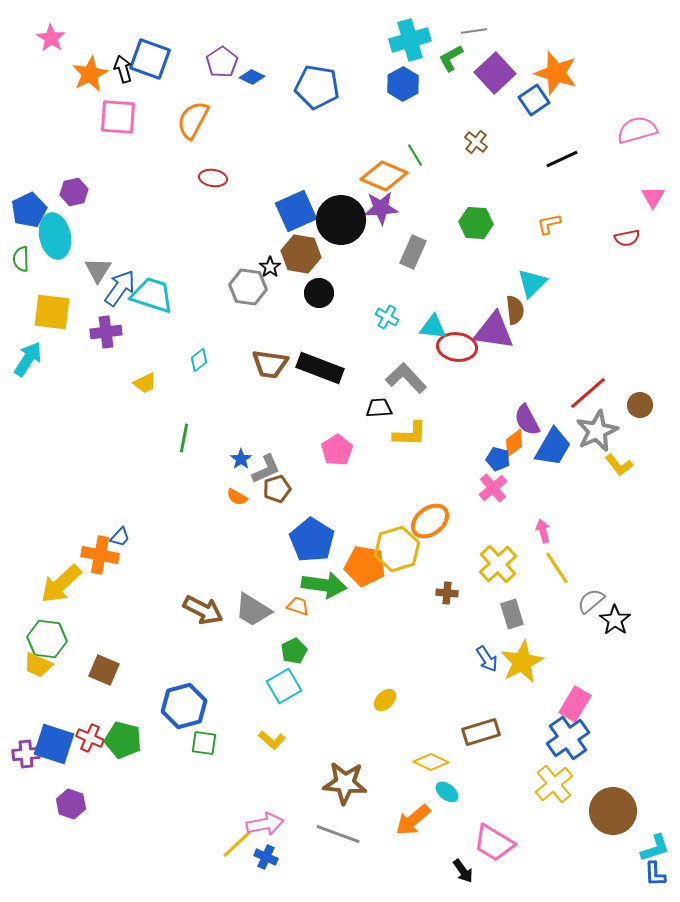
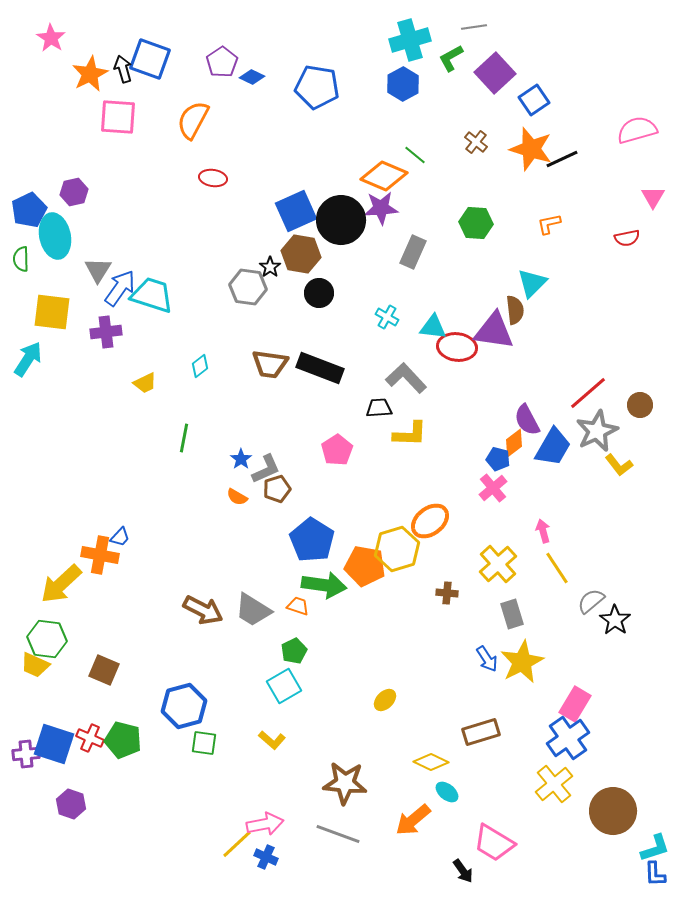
gray line at (474, 31): moved 4 px up
orange star at (556, 73): moved 25 px left, 76 px down
green line at (415, 155): rotated 20 degrees counterclockwise
cyan diamond at (199, 360): moved 1 px right, 6 px down
yellow trapezoid at (38, 665): moved 3 px left
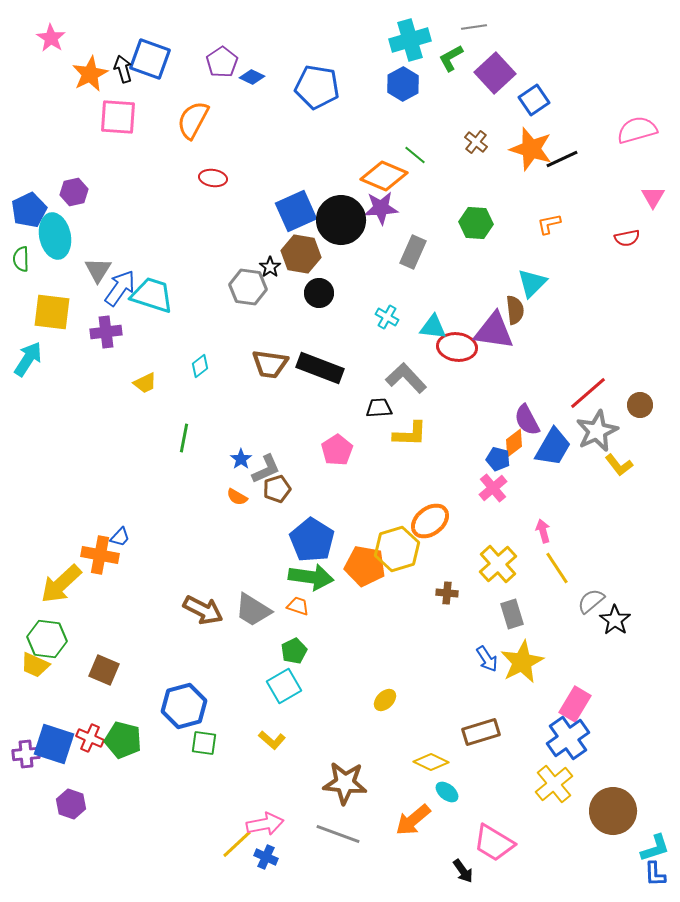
green arrow at (324, 585): moved 13 px left, 8 px up
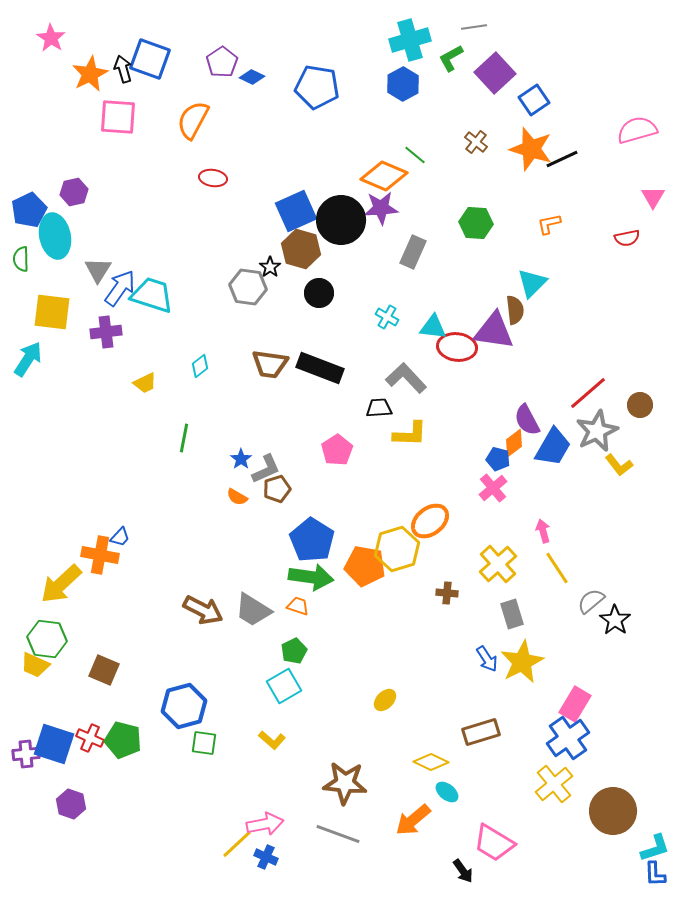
brown hexagon at (301, 254): moved 5 px up; rotated 6 degrees clockwise
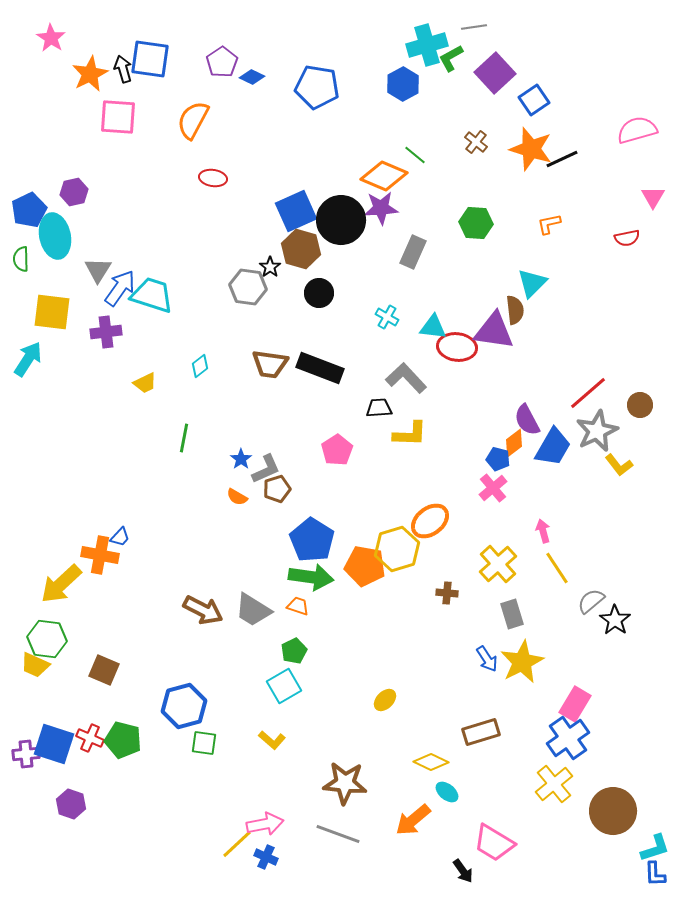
cyan cross at (410, 40): moved 17 px right, 5 px down
blue square at (150, 59): rotated 12 degrees counterclockwise
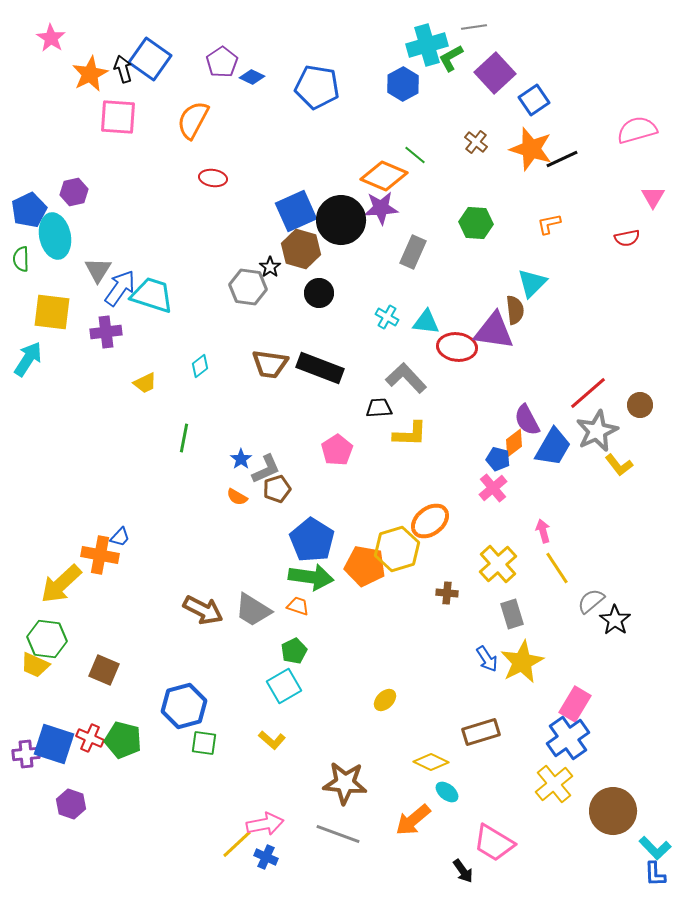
blue square at (150, 59): rotated 27 degrees clockwise
cyan triangle at (433, 327): moved 7 px left, 5 px up
cyan L-shape at (655, 848): rotated 64 degrees clockwise
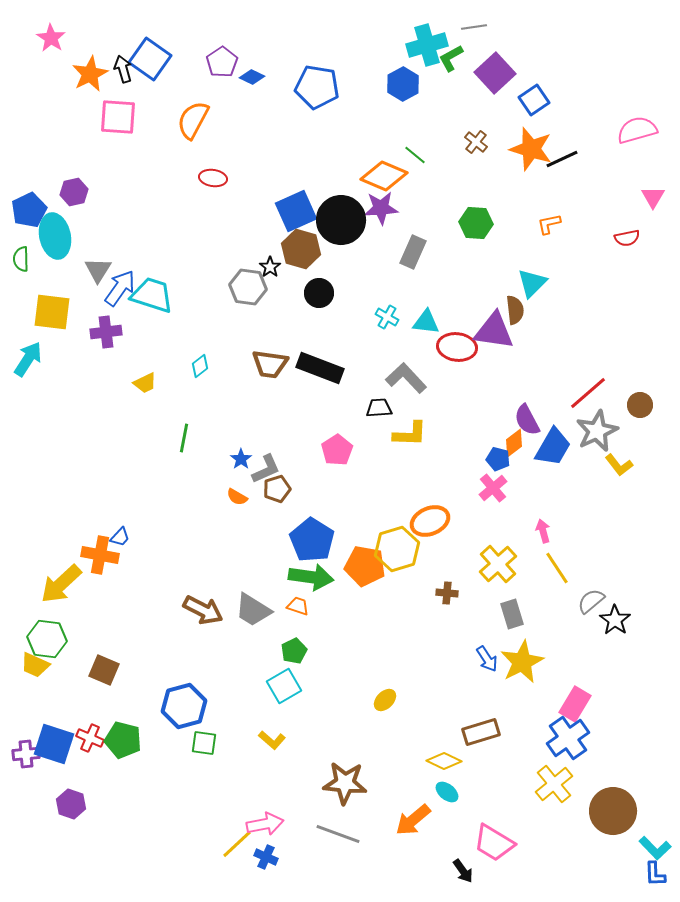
orange ellipse at (430, 521): rotated 15 degrees clockwise
yellow diamond at (431, 762): moved 13 px right, 1 px up
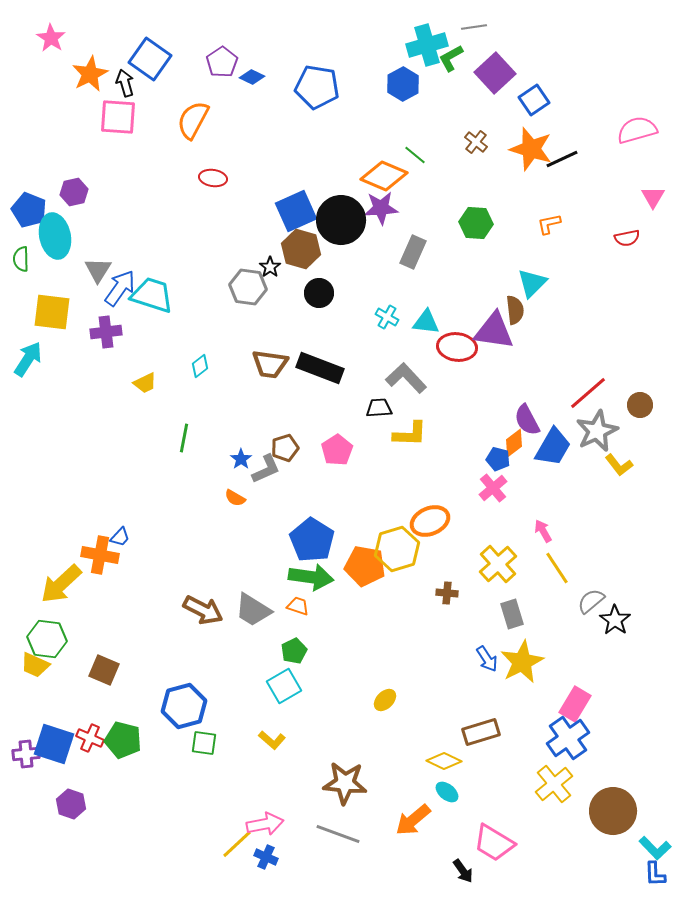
black arrow at (123, 69): moved 2 px right, 14 px down
blue pentagon at (29, 210): rotated 24 degrees counterclockwise
brown pentagon at (277, 489): moved 8 px right, 41 px up
orange semicircle at (237, 497): moved 2 px left, 1 px down
pink arrow at (543, 531): rotated 15 degrees counterclockwise
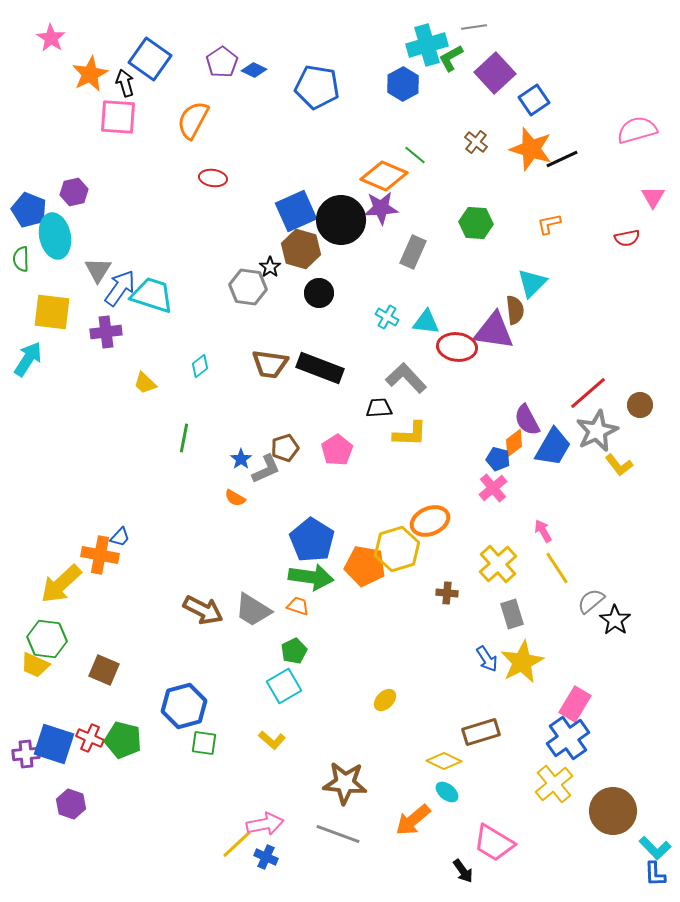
blue diamond at (252, 77): moved 2 px right, 7 px up
yellow trapezoid at (145, 383): rotated 70 degrees clockwise
